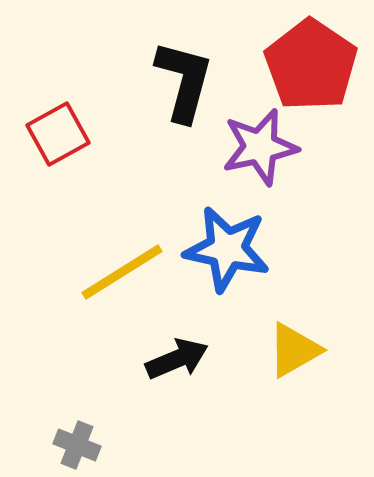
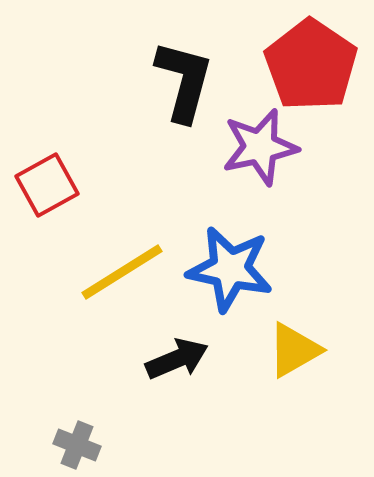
red square: moved 11 px left, 51 px down
blue star: moved 3 px right, 20 px down
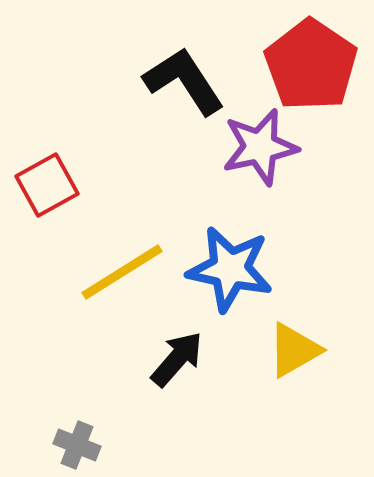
black L-shape: rotated 48 degrees counterclockwise
black arrow: rotated 26 degrees counterclockwise
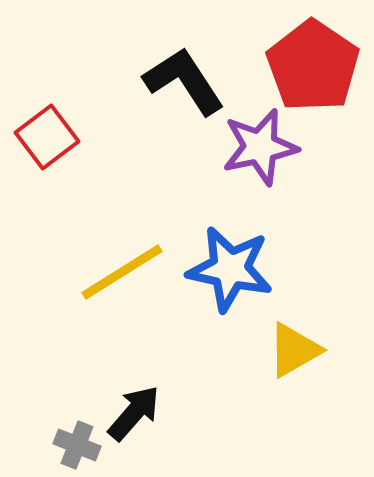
red pentagon: moved 2 px right, 1 px down
red square: moved 48 px up; rotated 8 degrees counterclockwise
black arrow: moved 43 px left, 54 px down
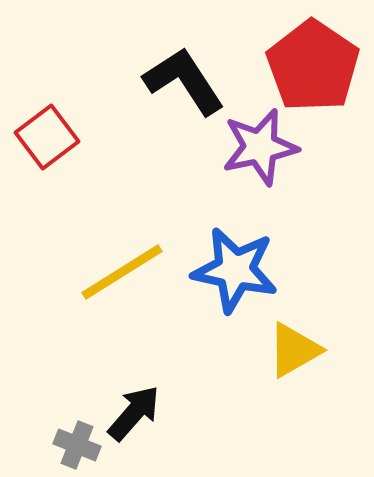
blue star: moved 5 px right, 1 px down
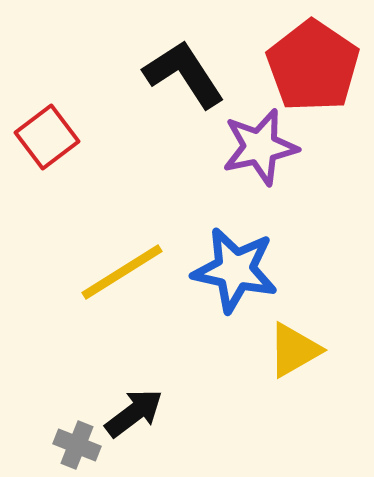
black L-shape: moved 7 px up
black arrow: rotated 12 degrees clockwise
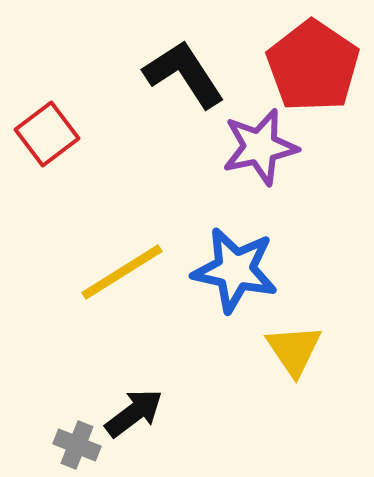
red square: moved 3 px up
yellow triangle: rotated 34 degrees counterclockwise
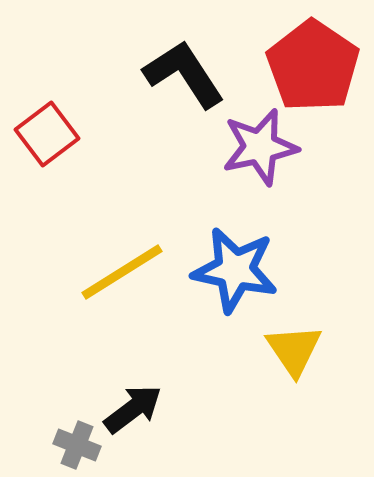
black arrow: moved 1 px left, 4 px up
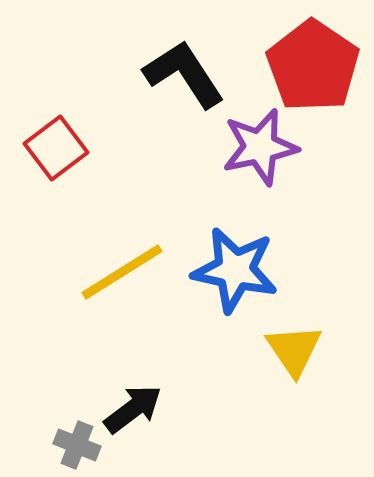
red square: moved 9 px right, 14 px down
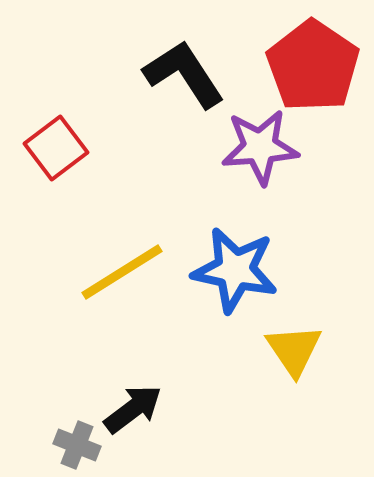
purple star: rotated 8 degrees clockwise
